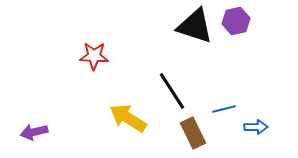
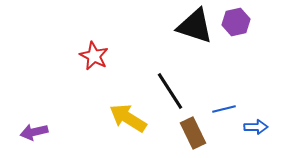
purple hexagon: moved 1 px down
red star: rotated 24 degrees clockwise
black line: moved 2 px left
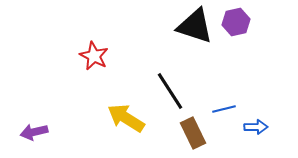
yellow arrow: moved 2 px left
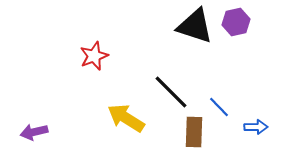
red star: rotated 24 degrees clockwise
black line: moved 1 px right, 1 px down; rotated 12 degrees counterclockwise
blue line: moved 5 px left, 2 px up; rotated 60 degrees clockwise
brown rectangle: moved 1 px right, 1 px up; rotated 28 degrees clockwise
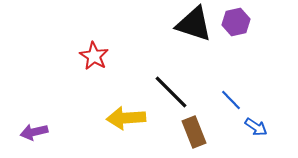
black triangle: moved 1 px left, 2 px up
red star: rotated 20 degrees counterclockwise
blue line: moved 12 px right, 7 px up
yellow arrow: rotated 36 degrees counterclockwise
blue arrow: rotated 35 degrees clockwise
brown rectangle: rotated 24 degrees counterclockwise
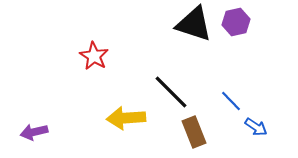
blue line: moved 1 px down
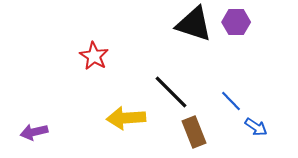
purple hexagon: rotated 12 degrees clockwise
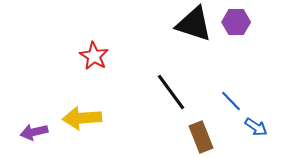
black line: rotated 9 degrees clockwise
yellow arrow: moved 44 px left
brown rectangle: moved 7 px right, 5 px down
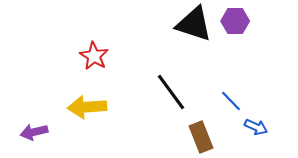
purple hexagon: moved 1 px left, 1 px up
yellow arrow: moved 5 px right, 11 px up
blue arrow: rotated 10 degrees counterclockwise
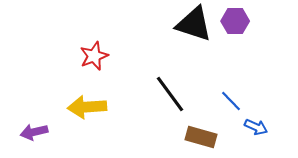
red star: rotated 20 degrees clockwise
black line: moved 1 px left, 2 px down
brown rectangle: rotated 52 degrees counterclockwise
